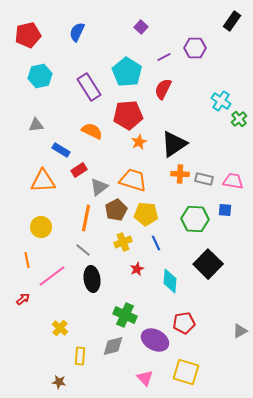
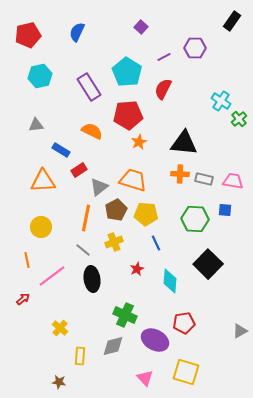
black triangle at (174, 144): moved 10 px right, 1 px up; rotated 40 degrees clockwise
yellow cross at (123, 242): moved 9 px left
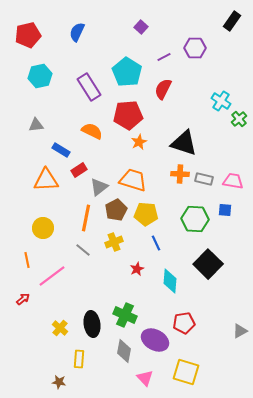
black triangle at (184, 143): rotated 12 degrees clockwise
orange triangle at (43, 181): moved 3 px right, 1 px up
yellow circle at (41, 227): moved 2 px right, 1 px down
black ellipse at (92, 279): moved 45 px down
gray diamond at (113, 346): moved 11 px right, 5 px down; rotated 65 degrees counterclockwise
yellow rectangle at (80, 356): moved 1 px left, 3 px down
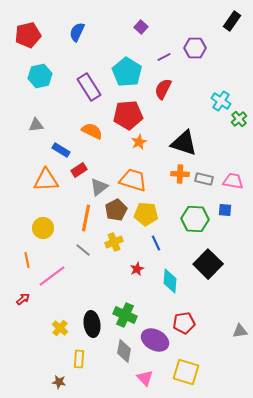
gray triangle at (240, 331): rotated 21 degrees clockwise
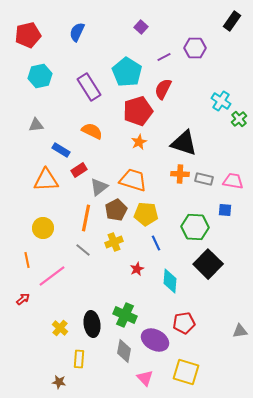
red pentagon at (128, 115): moved 10 px right, 4 px up; rotated 12 degrees counterclockwise
green hexagon at (195, 219): moved 8 px down
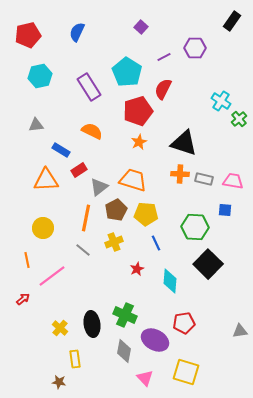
yellow rectangle at (79, 359): moved 4 px left; rotated 12 degrees counterclockwise
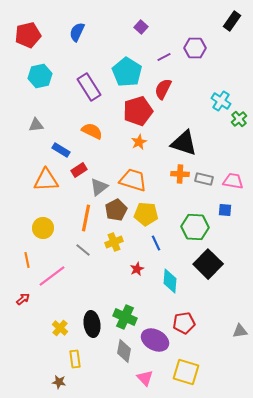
green cross at (125, 315): moved 2 px down
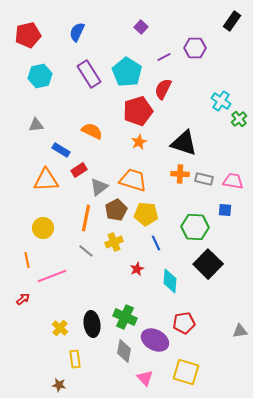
purple rectangle at (89, 87): moved 13 px up
gray line at (83, 250): moved 3 px right, 1 px down
pink line at (52, 276): rotated 16 degrees clockwise
brown star at (59, 382): moved 3 px down
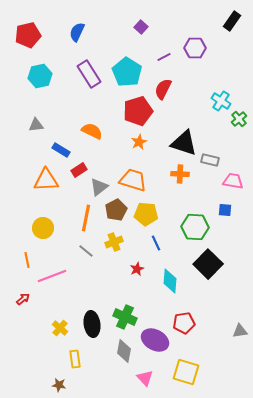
gray rectangle at (204, 179): moved 6 px right, 19 px up
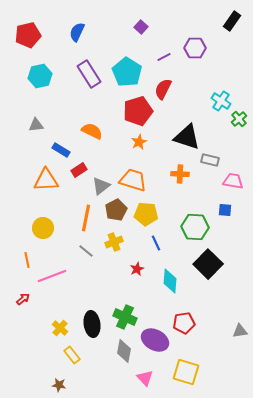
black triangle at (184, 143): moved 3 px right, 6 px up
gray triangle at (99, 187): moved 2 px right, 1 px up
yellow rectangle at (75, 359): moved 3 px left, 4 px up; rotated 30 degrees counterclockwise
